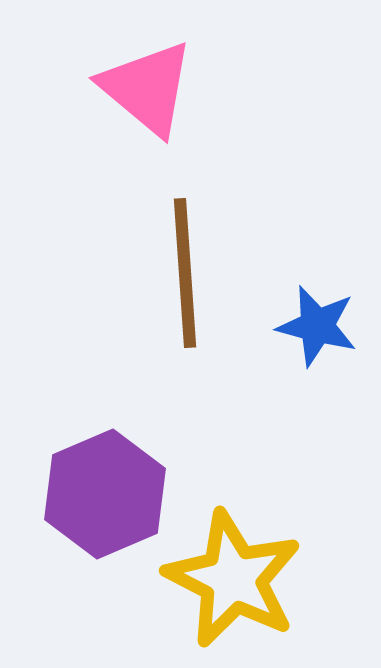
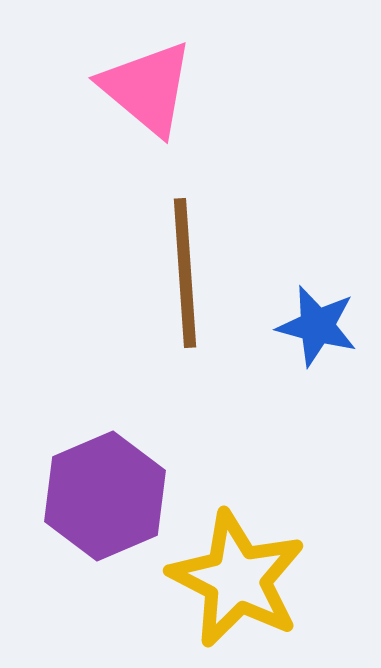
purple hexagon: moved 2 px down
yellow star: moved 4 px right
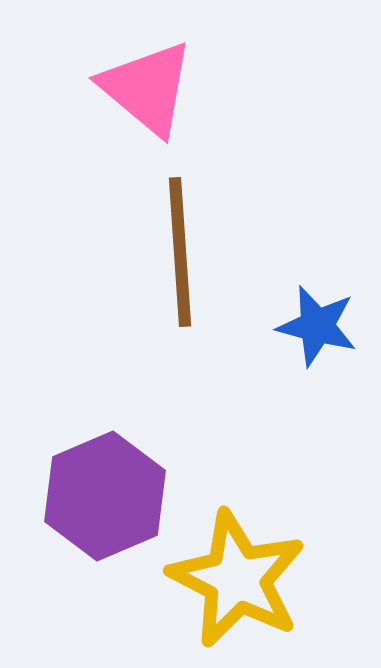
brown line: moved 5 px left, 21 px up
